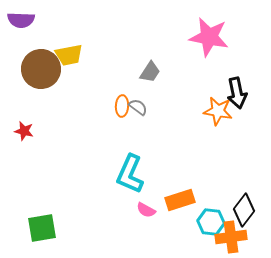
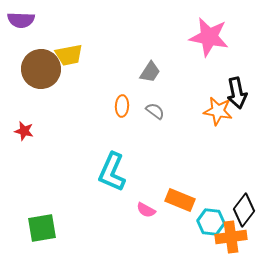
gray semicircle: moved 17 px right, 4 px down
cyan L-shape: moved 18 px left, 2 px up
orange rectangle: rotated 40 degrees clockwise
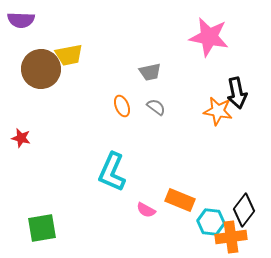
gray trapezoid: rotated 45 degrees clockwise
orange ellipse: rotated 25 degrees counterclockwise
gray semicircle: moved 1 px right, 4 px up
red star: moved 3 px left, 7 px down
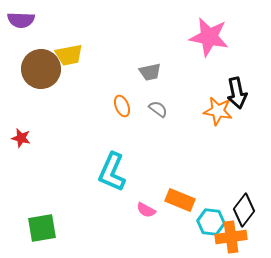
gray semicircle: moved 2 px right, 2 px down
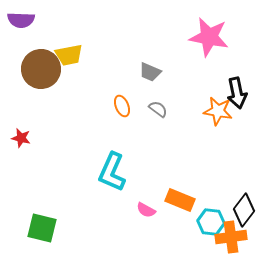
gray trapezoid: rotated 35 degrees clockwise
green square: rotated 24 degrees clockwise
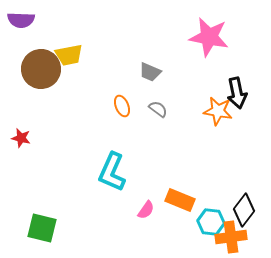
pink semicircle: rotated 84 degrees counterclockwise
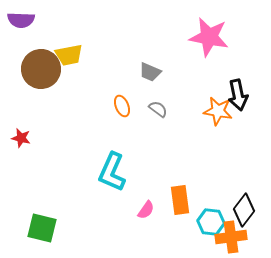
black arrow: moved 1 px right, 2 px down
orange rectangle: rotated 60 degrees clockwise
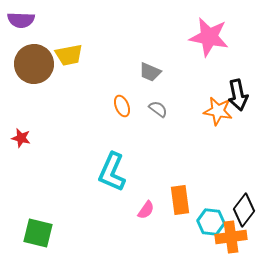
brown circle: moved 7 px left, 5 px up
green square: moved 4 px left, 5 px down
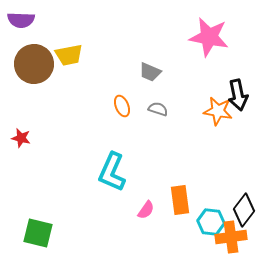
gray semicircle: rotated 18 degrees counterclockwise
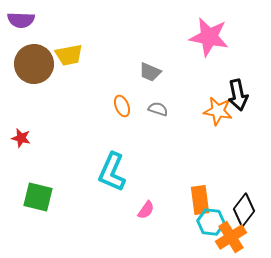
orange rectangle: moved 20 px right
green square: moved 36 px up
orange cross: rotated 24 degrees counterclockwise
